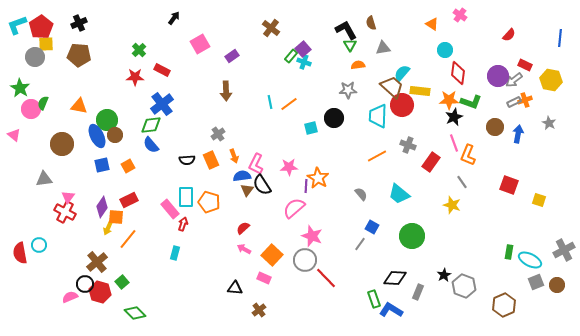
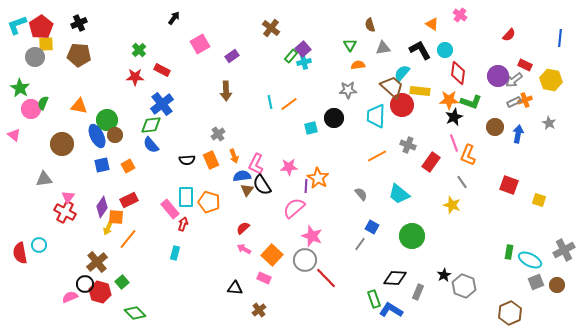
brown semicircle at (371, 23): moved 1 px left, 2 px down
black L-shape at (346, 30): moved 74 px right, 20 px down
cyan cross at (304, 62): rotated 32 degrees counterclockwise
cyan trapezoid at (378, 116): moved 2 px left
brown hexagon at (504, 305): moved 6 px right, 8 px down
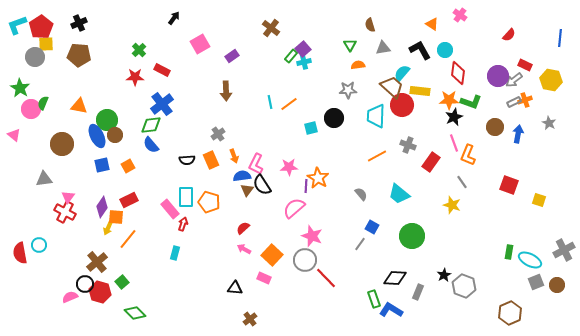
brown cross at (259, 310): moved 9 px left, 9 px down
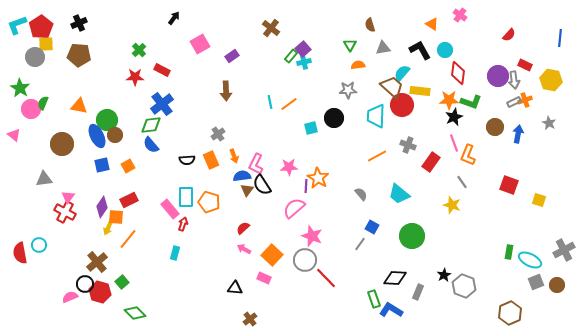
gray arrow at (514, 80): rotated 60 degrees counterclockwise
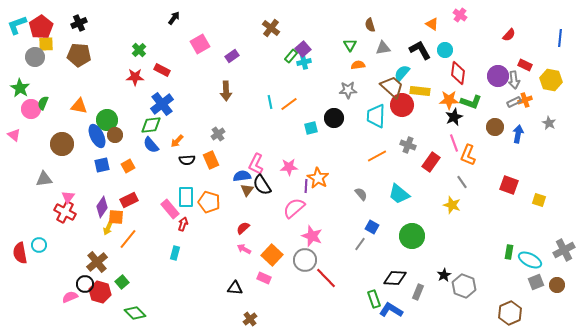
orange arrow at (234, 156): moved 57 px left, 15 px up; rotated 64 degrees clockwise
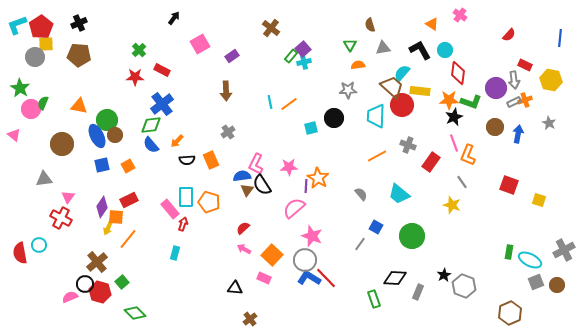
purple circle at (498, 76): moved 2 px left, 12 px down
gray cross at (218, 134): moved 10 px right, 2 px up
red cross at (65, 212): moved 4 px left, 6 px down
blue square at (372, 227): moved 4 px right
blue L-shape at (391, 310): moved 82 px left, 32 px up
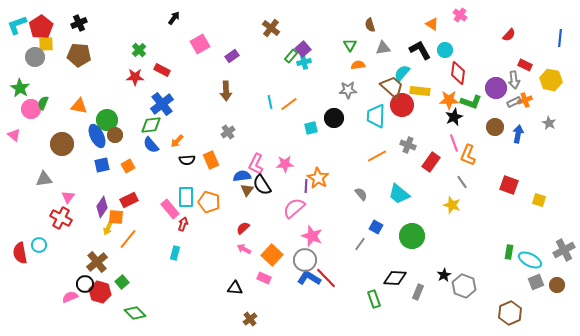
pink star at (289, 167): moved 4 px left, 3 px up
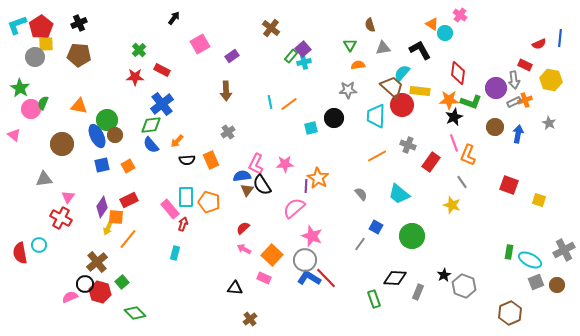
red semicircle at (509, 35): moved 30 px right, 9 px down; rotated 24 degrees clockwise
cyan circle at (445, 50): moved 17 px up
